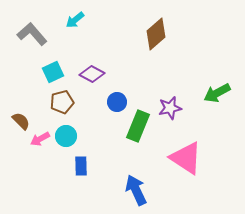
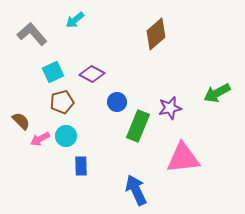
pink triangle: moved 3 px left; rotated 39 degrees counterclockwise
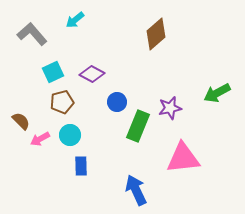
cyan circle: moved 4 px right, 1 px up
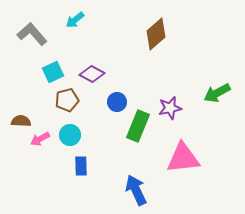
brown pentagon: moved 5 px right, 2 px up
brown semicircle: rotated 42 degrees counterclockwise
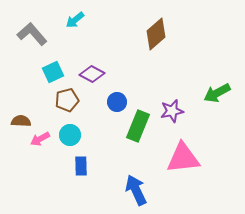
purple star: moved 2 px right, 3 px down
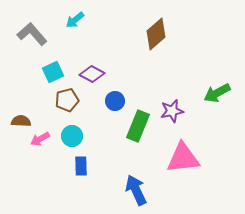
blue circle: moved 2 px left, 1 px up
cyan circle: moved 2 px right, 1 px down
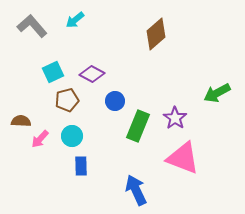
gray L-shape: moved 8 px up
purple star: moved 3 px right, 7 px down; rotated 25 degrees counterclockwise
pink arrow: rotated 18 degrees counterclockwise
pink triangle: rotated 27 degrees clockwise
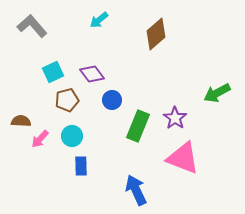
cyan arrow: moved 24 px right
purple diamond: rotated 25 degrees clockwise
blue circle: moved 3 px left, 1 px up
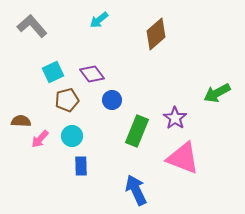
green rectangle: moved 1 px left, 5 px down
